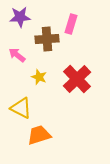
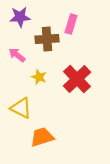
orange trapezoid: moved 3 px right, 2 px down
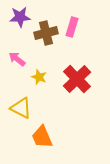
pink rectangle: moved 1 px right, 3 px down
brown cross: moved 1 px left, 6 px up; rotated 10 degrees counterclockwise
pink arrow: moved 4 px down
orange trapezoid: rotated 95 degrees counterclockwise
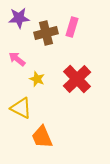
purple star: moved 1 px left, 1 px down
yellow star: moved 2 px left, 2 px down
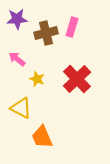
purple star: moved 2 px left, 1 px down
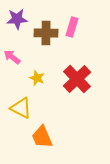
brown cross: rotated 15 degrees clockwise
pink arrow: moved 5 px left, 2 px up
yellow star: moved 1 px up
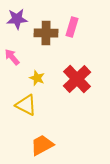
pink arrow: rotated 12 degrees clockwise
yellow triangle: moved 5 px right, 3 px up
orange trapezoid: moved 8 px down; rotated 85 degrees clockwise
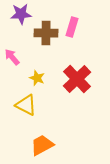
purple star: moved 4 px right, 5 px up
